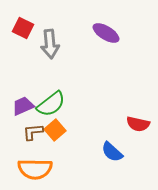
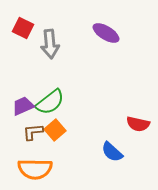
green semicircle: moved 1 px left, 2 px up
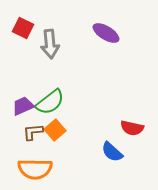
red semicircle: moved 6 px left, 4 px down
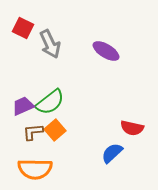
purple ellipse: moved 18 px down
gray arrow: rotated 20 degrees counterclockwise
blue semicircle: moved 1 px down; rotated 95 degrees clockwise
